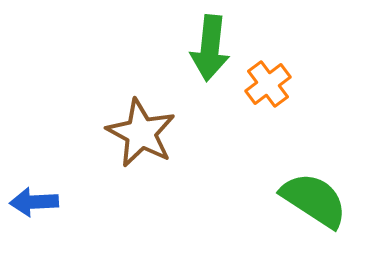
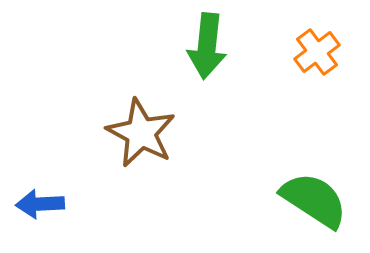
green arrow: moved 3 px left, 2 px up
orange cross: moved 49 px right, 32 px up
blue arrow: moved 6 px right, 2 px down
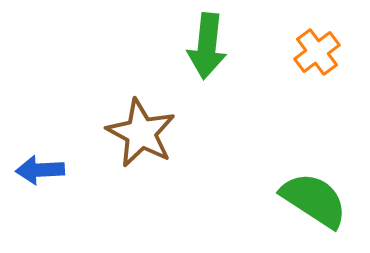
blue arrow: moved 34 px up
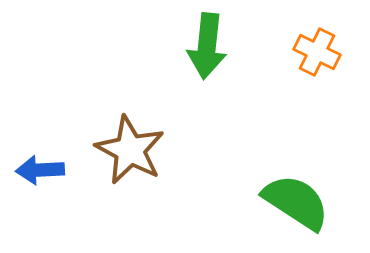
orange cross: rotated 27 degrees counterclockwise
brown star: moved 11 px left, 17 px down
green semicircle: moved 18 px left, 2 px down
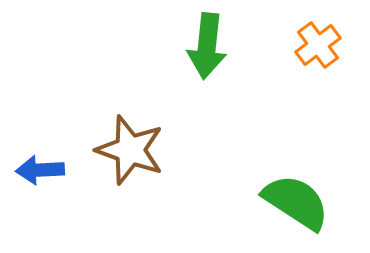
orange cross: moved 1 px right, 7 px up; rotated 27 degrees clockwise
brown star: rotated 8 degrees counterclockwise
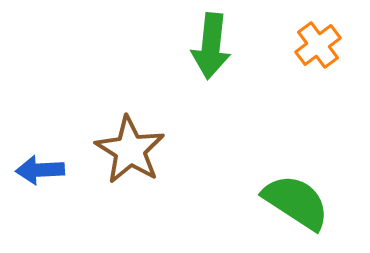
green arrow: moved 4 px right
brown star: rotated 12 degrees clockwise
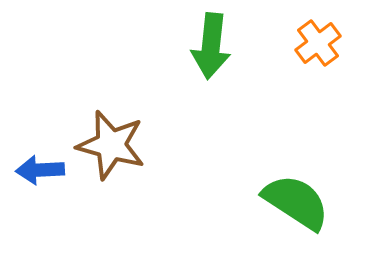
orange cross: moved 2 px up
brown star: moved 19 px left, 5 px up; rotated 16 degrees counterclockwise
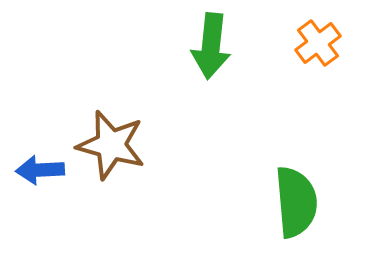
green semicircle: rotated 52 degrees clockwise
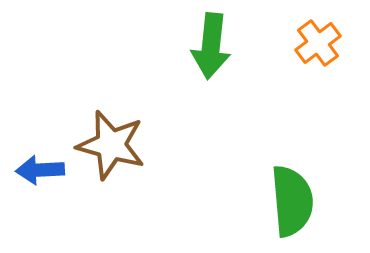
green semicircle: moved 4 px left, 1 px up
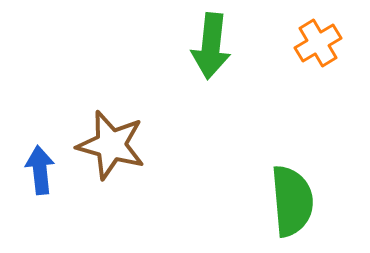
orange cross: rotated 6 degrees clockwise
blue arrow: rotated 87 degrees clockwise
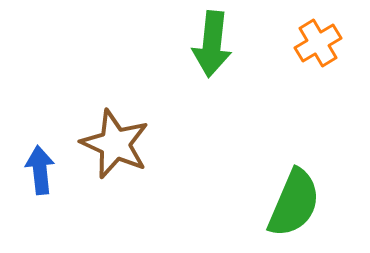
green arrow: moved 1 px right, 2 px up
brown star: moved 4 px right, 1 px up; rotated 8 degrees clockwise
green semicircle: moved 2 px right, 2 px down; rotated 28 degrees clockwise
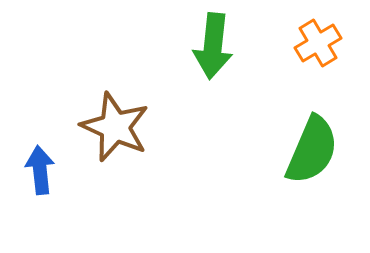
green arrow: moved 1 px right, 2 px down
brown star: moved 17 px up
green semicircle: moved 18 px right, 53 px up
